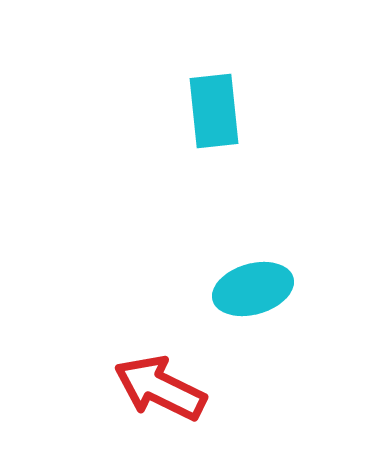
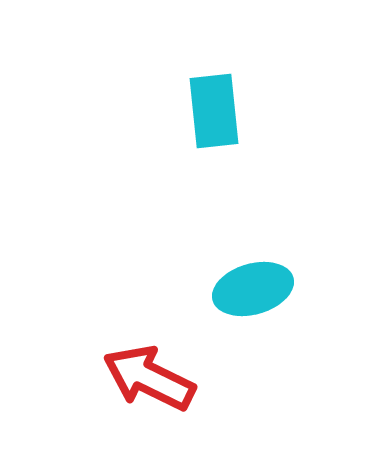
red arrow: moved 11 px left, 10 px up
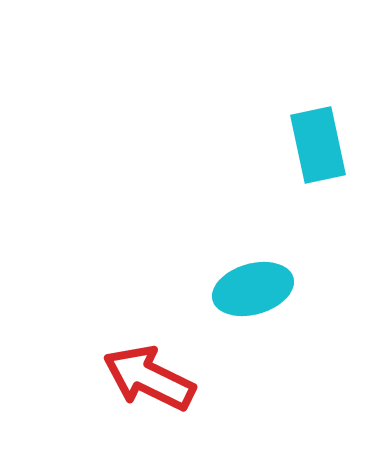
cyan rectangle: moved 104 px right, 34 px down; rotated 6 degrees counterclockwise
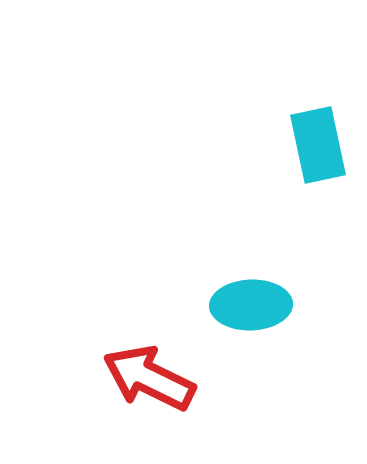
cyan ellipse: moved 2 px left, 16 px down; rotated 14 degrees clockwise
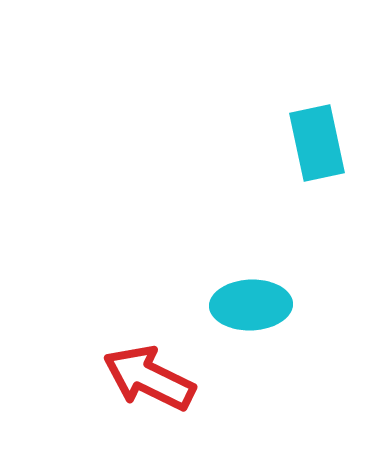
cyan rectangle: moved 1 px left, 2 px up
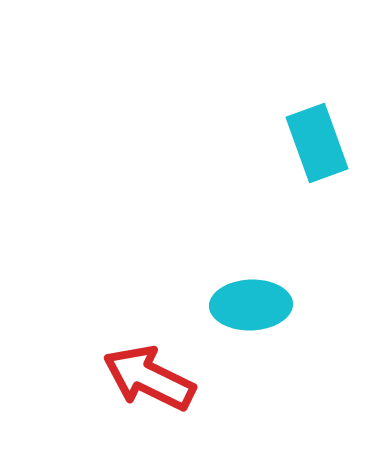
cyan rectangle: rotated 8 degrees counterclockwise
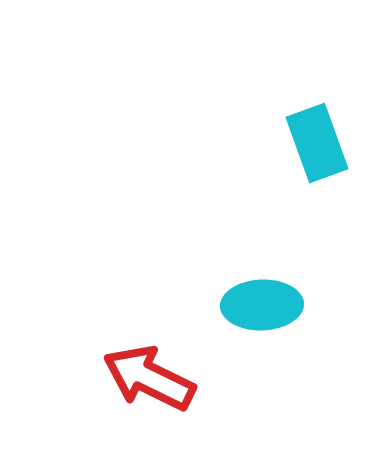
cyan ellipse: moved 11 px right
